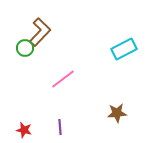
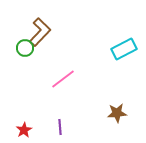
red star: rotated 28 degrees clockwise
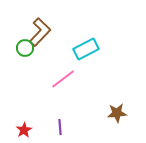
cyan rectangle: moved 38 px left
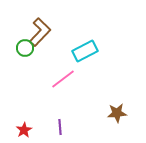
cyan rectangle: moved 1 px left, 2 px down
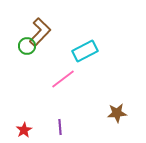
green circle: moved 2 px right, 2 px up
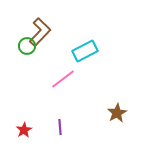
brown star: rotated 24 degrees counterclockwise
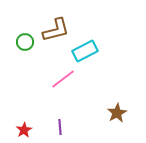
brown L-shape: moved 16 px right, 2 px up; rotated 32 degrees clockwise
green circle: moved 2 px left, 4 px up
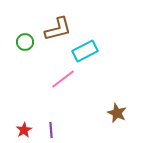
brown L-shape: moved 2 px right, 1 px up
brown star: rotated 18 degrees counterclockwise
purple line: moved 9 px left, 3 px down
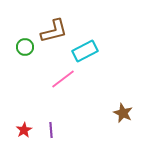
brown L-shape: moved 4 px left, 2 px down
green circle: moved 5 px down
brown star: moved 6 px right
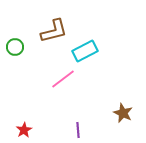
green circle: moved 10 px left
purple line: moved 27 px right
